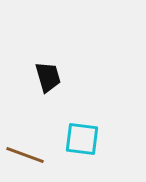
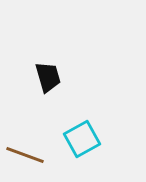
cyan square: rotated 36 degrees counterclockwise
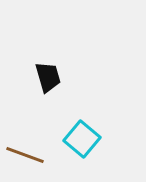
cyan square: rotated 21 degrees counterclockwise
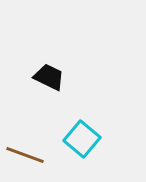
black trapezoid: moved 1 px right; rotated 48 degrees counterclockwise
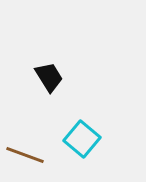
black trapezoid: rotated 32 degrees clockwise
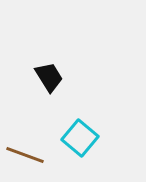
cyan square: moved 2 px left, 1 px up
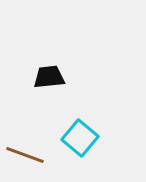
black trapezoid: rotated 64 degrees counterclockwise
